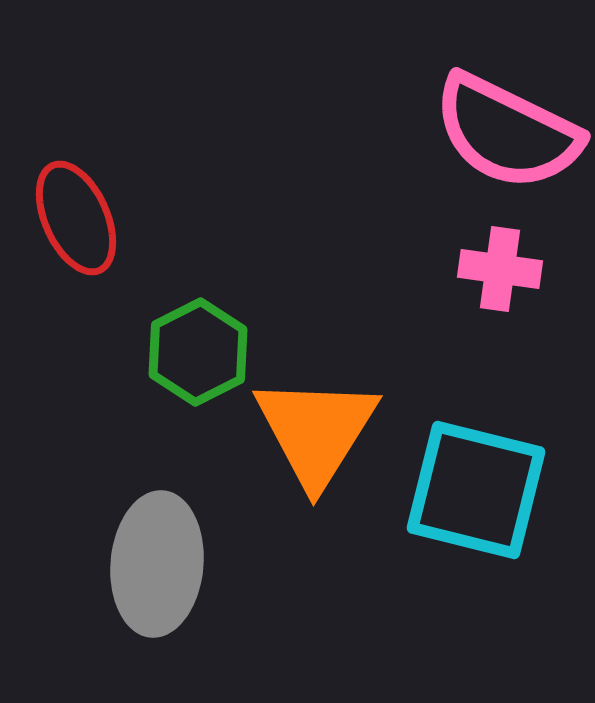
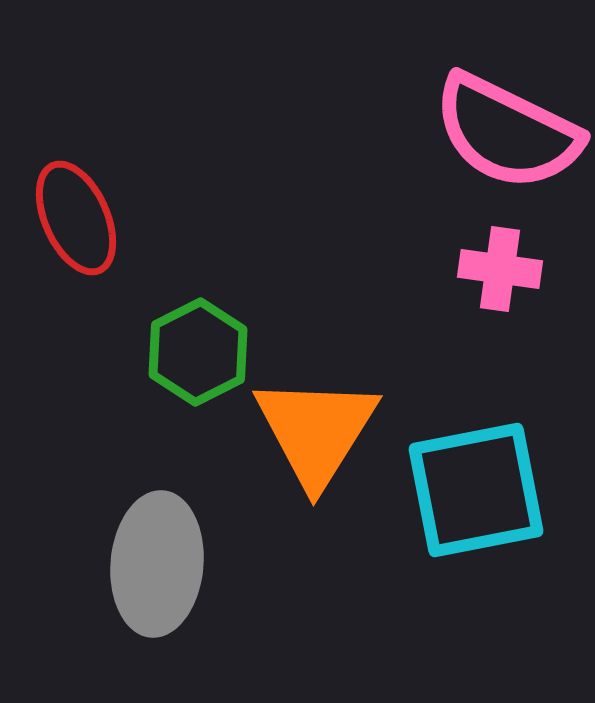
cyan square: rotated 25 degrees counterclockwise
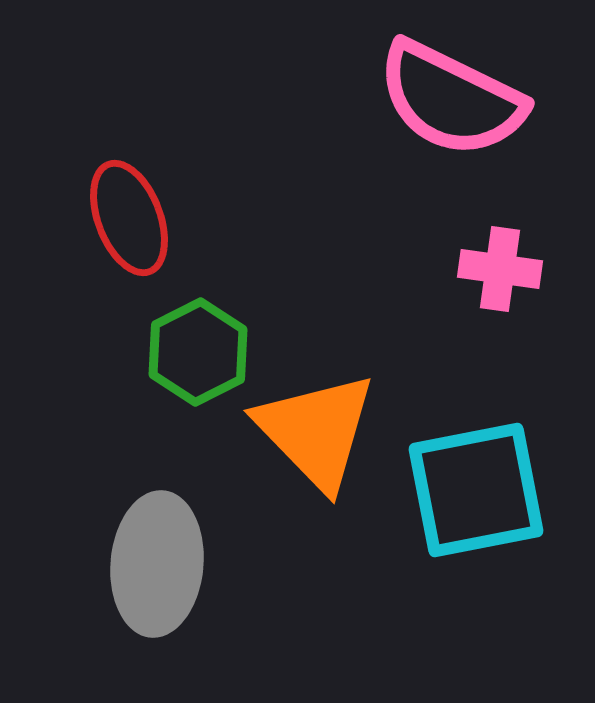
pink semicircle: moved 56 px left, 33 px up
red ellipse: moved 53 px right; rotated 3 degrees clockwise
orange triangle: rotated 16 degrees counterclockwise
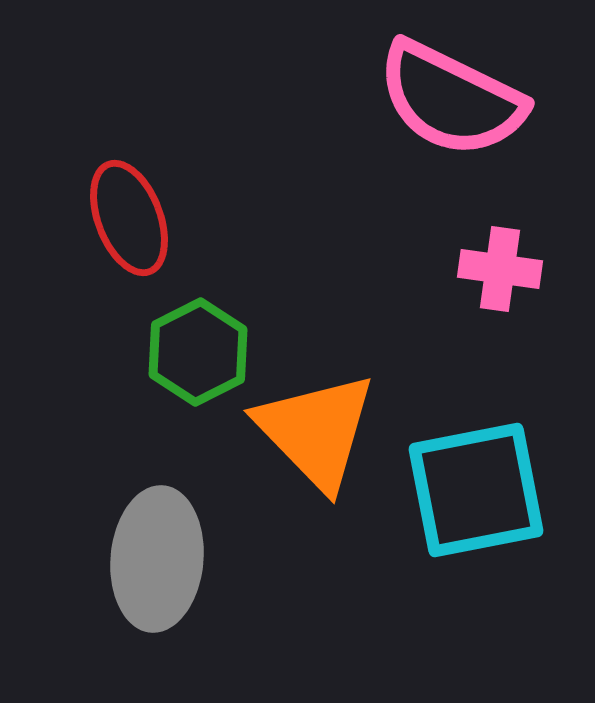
gray ellipse: moved 5 px up
